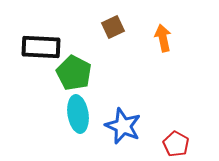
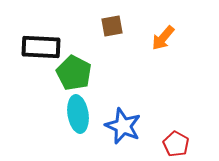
brown square: moved 1 px left, 1 px up; rotated 15 degrees clockwise
orange arrow: rotated 128 degrees counterclockwise
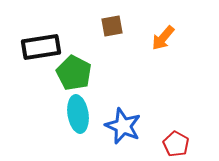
black rectangle: rotated 12 degrees counterclockwise
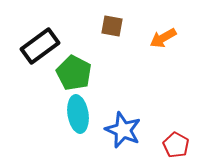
brown square: rotated 20 degrees clockwise
orange arrow: rotated 20 degrees clockwise
black rectangle: moved 1 px left, 1 px up; rotated 27 degrees counterclockwise
blue star: moved 4 px down
red pentagon: moved 1 px down
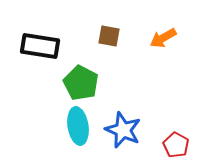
brown square: moved 3 px left, 10 px down
black rectangle: rotated 45 degrees clockwise
green pentagon: moved 7 px right, 10 px down
cyan ellipse: moved 12 px down
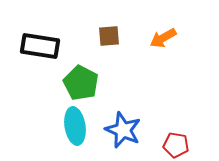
brown square: rotated 15 degrees counterclockwise
cyan ellipse: moved 3 px left
red pentagon: rotated 20 degrees counterclockwise
